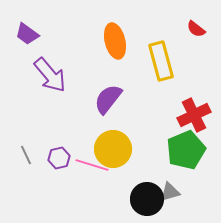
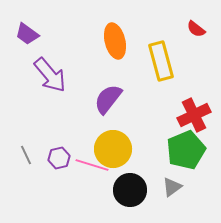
gray triangle: moved 2 px right, 5 px up; rotated 20 degrees counterclockwise
black circle: moved 17 px left, 9 px up
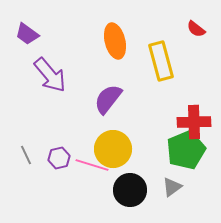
red cross: moved 7 px down; rotated 24 degrees clockwise
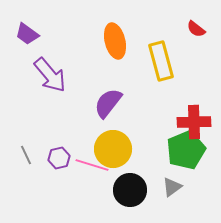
purple semicircle: moved 4 px down
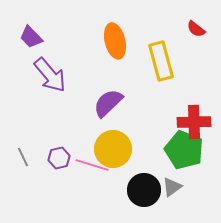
purple trapezoid: moved 4 px right, 3 px down; rotated 10 degrees clockwise
purple semicircle: rotated 8 degrees clockwise
green pentagon: moved 2 px left; rotated 27 degrees counterclockwise
gray line: moved 3 px left, 2 px down
black circle: moved 14 px right
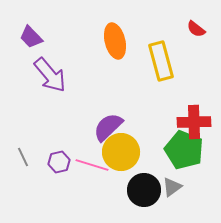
purple semicircle: moved 24 px down
yellow circle: moved 8 px right, 3 px down
purple hexagon: moved 4 px down
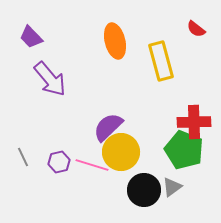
purple arrow: moved 4 px down
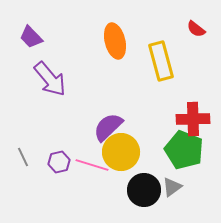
red cross: moved 1 px left, 3 px up
